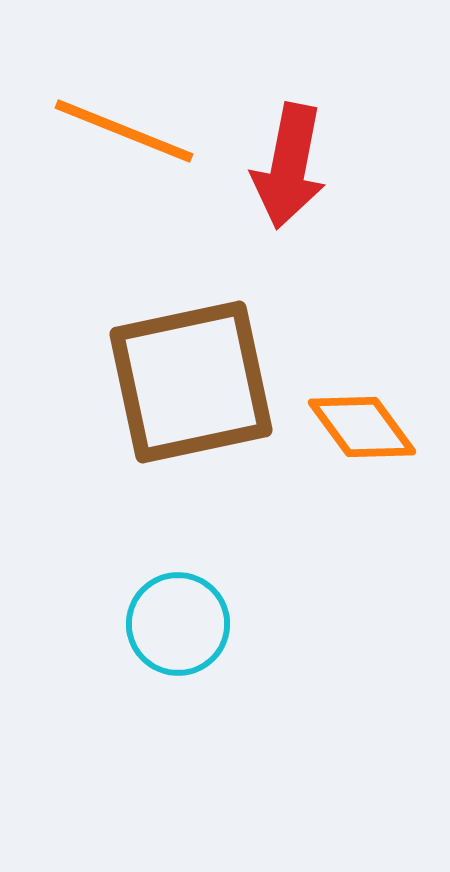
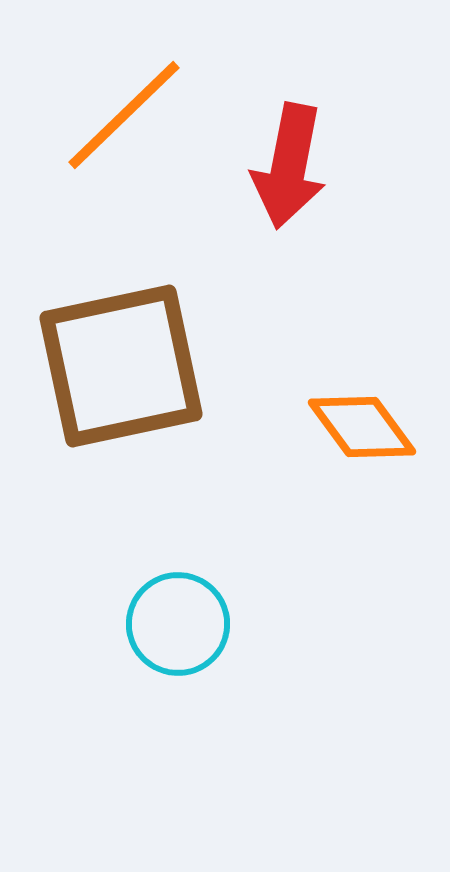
orange line: moved 16 px up; rotated 66 degrees counterclockwise
brown square: moved 70 px left, 16 px up
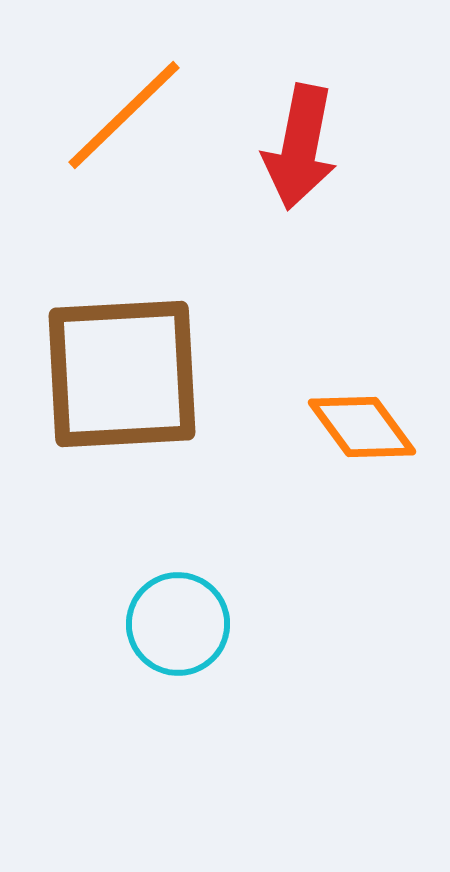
red arrow: moved 11 px right, 19 px up
brown square: moved 1 px right, 8 px down; rotated 9 degrees clockwise
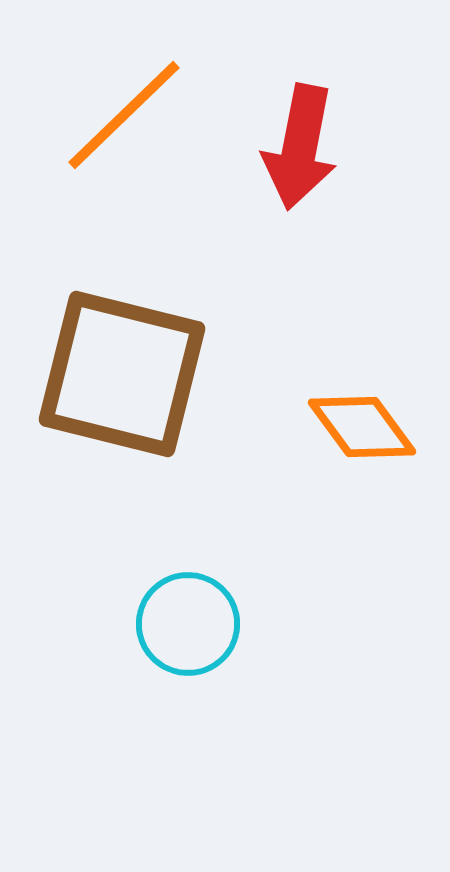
brown square: rotated 17 degrees clockwise
cyan circle: moved 10 px right
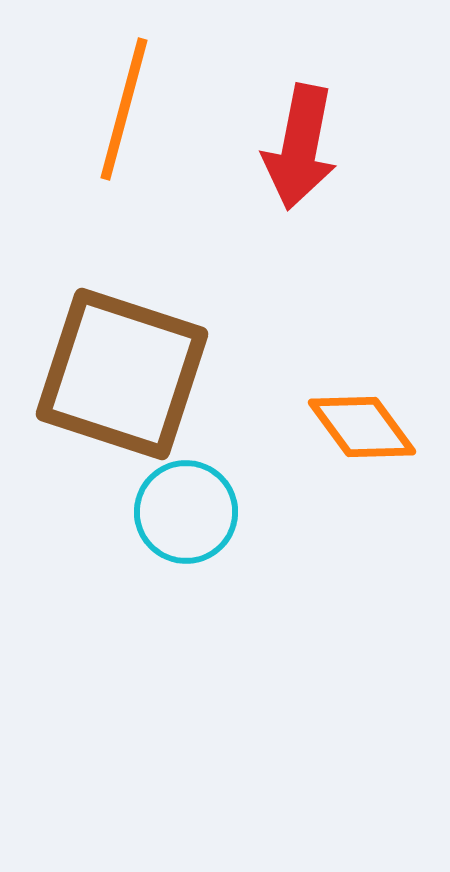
orange line: moved 6 px up; rotated 31 degrees counterclockwise
brown square: rotated 4 degrees clockwise
cyan circle: moved 2 px left, 112 px up
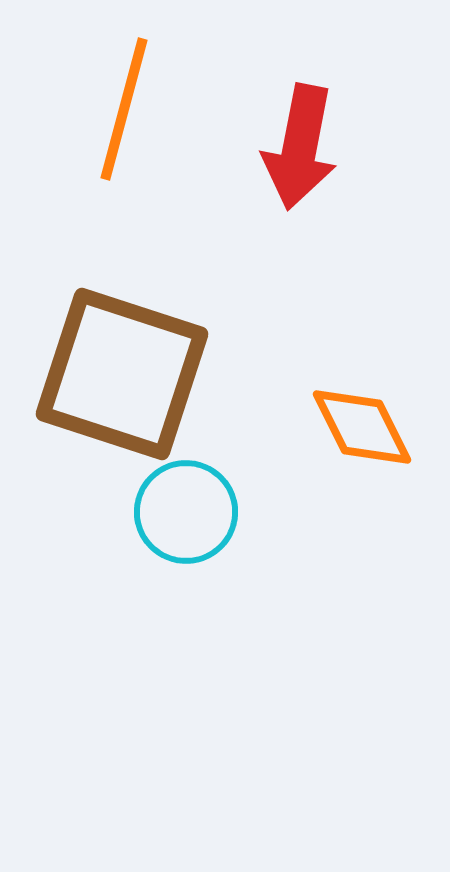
orange diamond: rotated 10 degrees clockwise
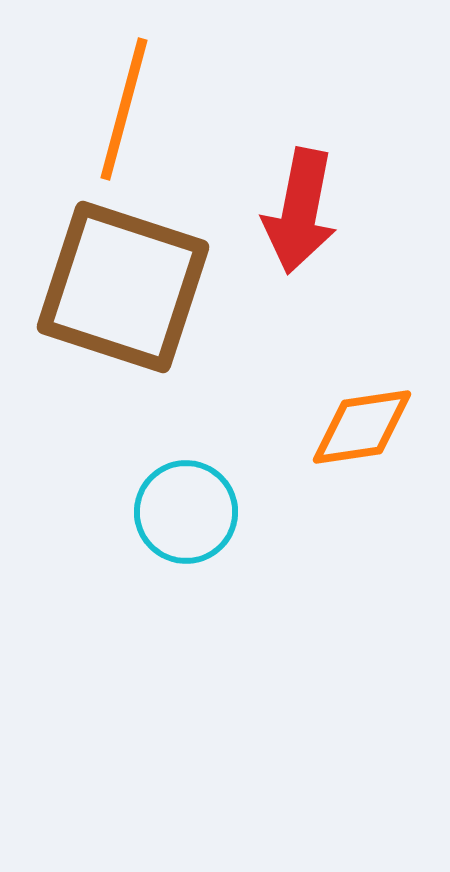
red arrow: moved 64 px down
brown square: moved 1 px right, 87 px up
orange diamond: rotated 72 degrees counterclockwise
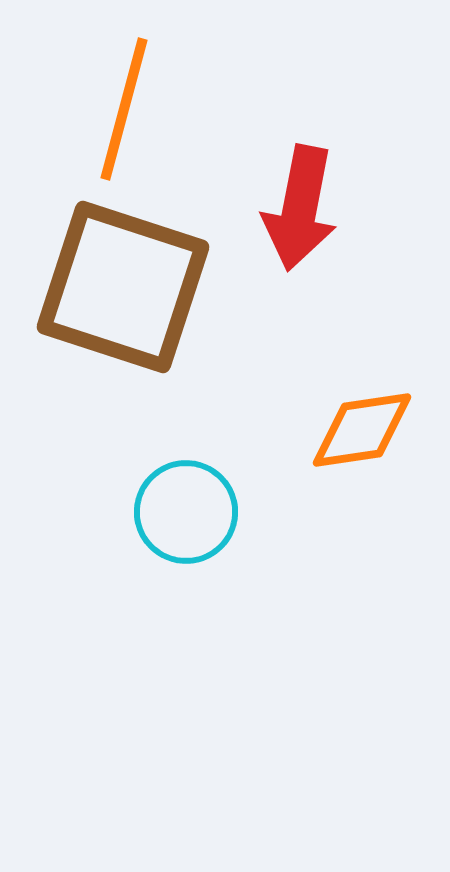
red arrow: moved 3 px up
orange diamond: moved 3 px down
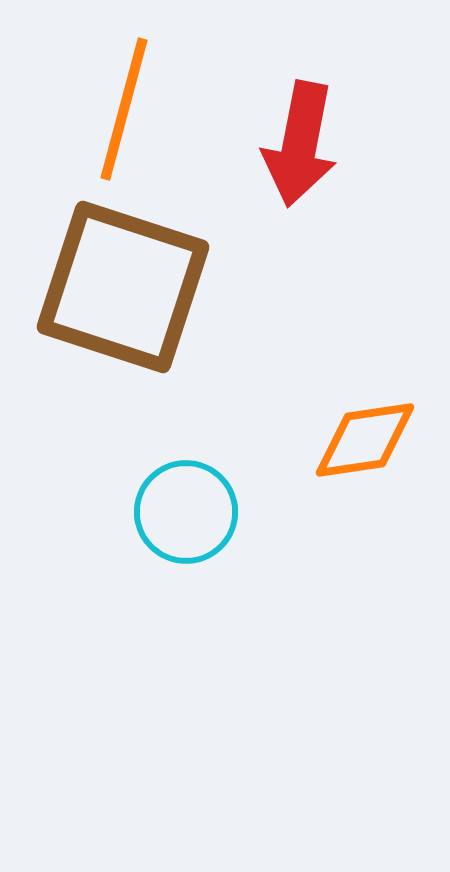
red arrow: moved 64 px up
orange diamond: moved 3 px right, 10 px down
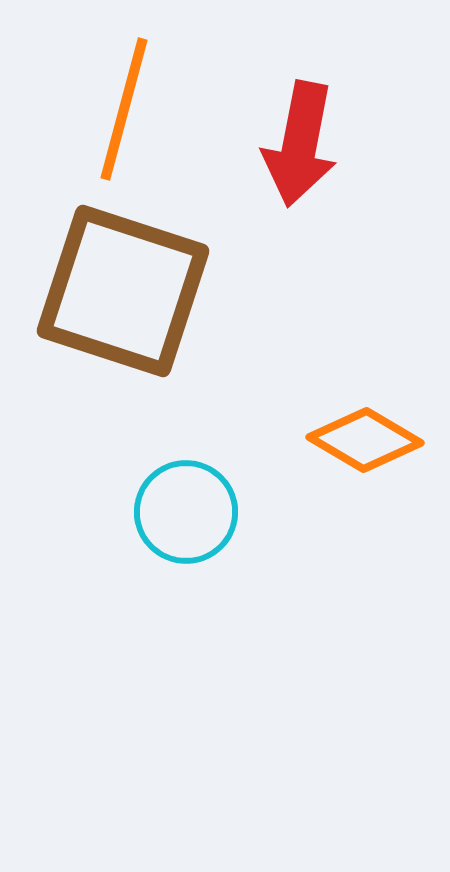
brown square: moved 4 px down
orange diamond: rotated 39 degrees clockwise
